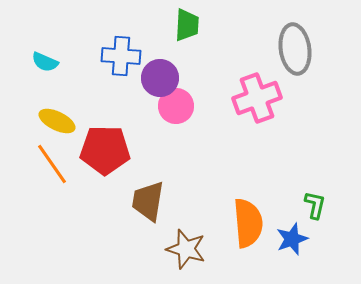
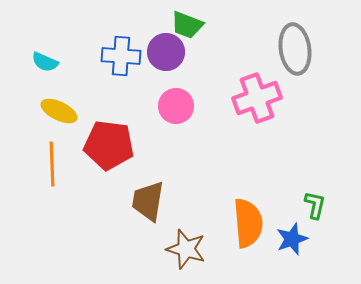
green trapezoid: rotated 108 degrees clockwise
purple circle: moved 6 px right, 26 px up
yellow ellipse: moved 2 px right, 10 px up
red pentagon: moved 4 px right, 5 px up; rotated 6 degrees clockwise
orange line: rotated 33 degrees clockwise
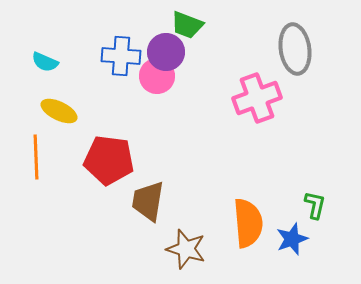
pink circle: moved 19 px left, 30 px up
red pentagon: moved 15 px down
orange line: moved 16 px left, 7 px up
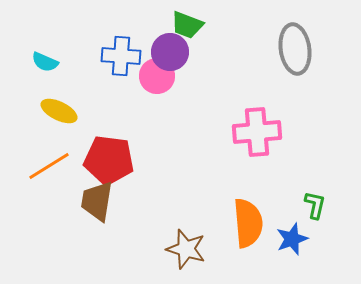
purple circle: moved 4 px right
pink cross: moved 34 px down; rotated 15 degrees clockwise
orange line: moved 13 px right, 9 px down; rotated 60 degrees clockwise
brown trapezoid: moved 51 px left
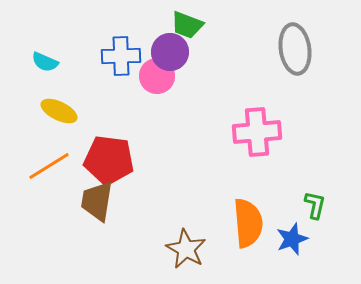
blue cross: rotated 6 degrees counterclockwise
brown star: rotated 12 degrees clockwise
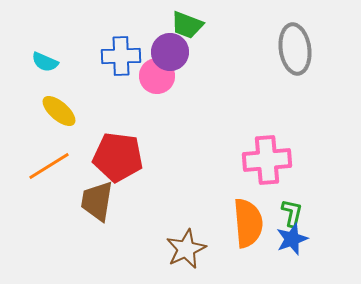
yellow ellipse: rotated 15 degrees clockwise
pink cross: moved 10 px right, 28 px down
red pentagon: moved 9 px right, 3 px up
green L-shape: moved 23 px left, 8 px down
brown star: rotated 18 degrees clockwise
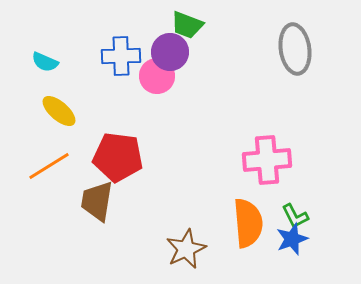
green L-shape: moved 3 px right, 3 px down; rotated 140 degrees clockwise
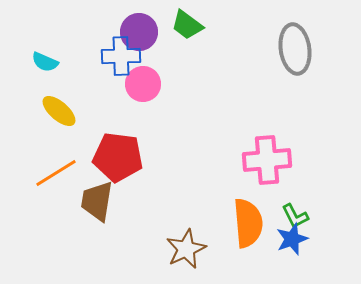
green trapezoid: rotated 16 degrees clockwise
purple circle: moved 31 px left, 20 px up
pink circle: moved 14 px left, 8 px down
orange line: moved 7 px right, 7 px down
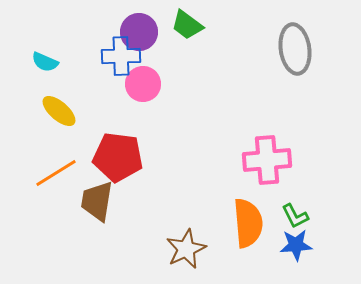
blue star: moved 4 px right, 6 px down; rotated 16 degrees clockwise
